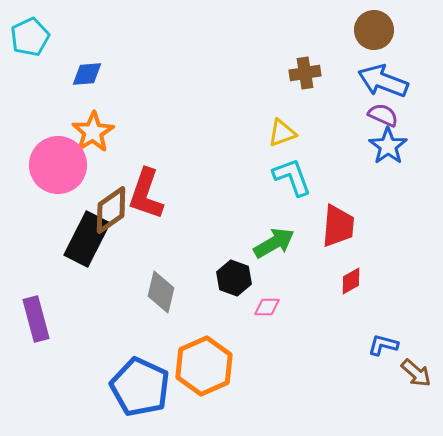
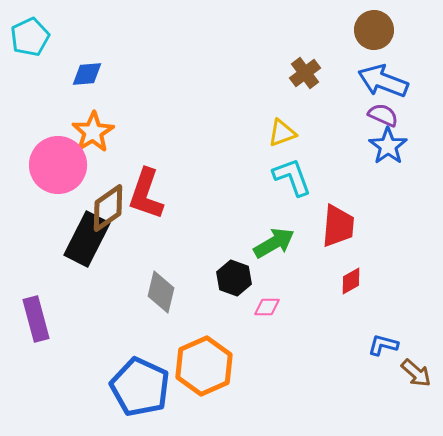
brown cross: rotated 28 degrees counterclockwise
brown diamond: moved 3 px left, 2 px up
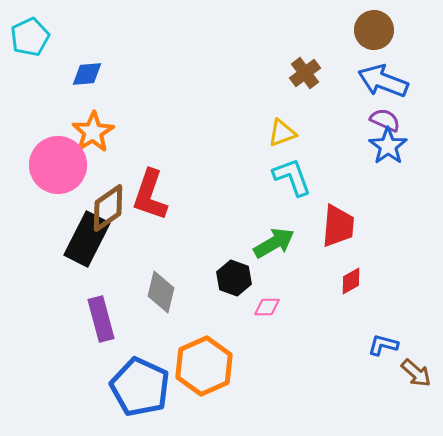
purple semicircle: moved 2 px right, 5 px down
red L-shape: moved 4 px right, 1 px down
purple rectangle: moved 65 px right
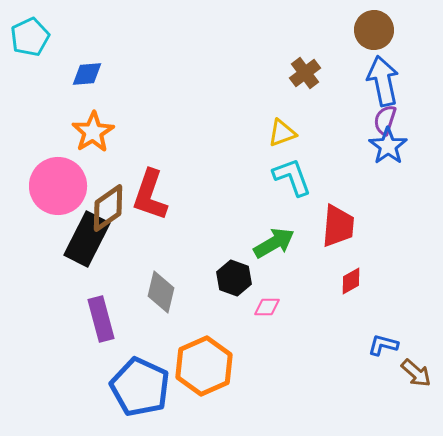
blue arrow: rotated 57 degrees clockwise
purple semicircle: rotated 96 degrees counterclockwise
pink circle: moved 21 px down
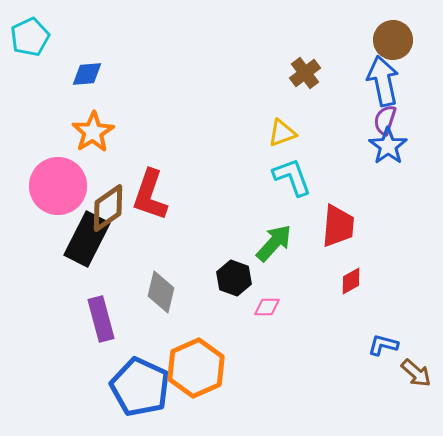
brown circle: moved 19 px right, 10 px down
green arrow: rotated 18 degrees counterclockwise
orange hexagon: moved 8 px left, 2 px down
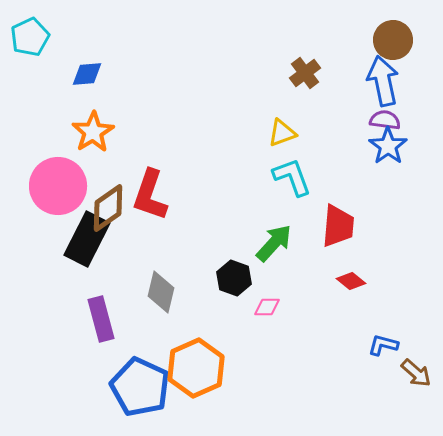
purple semicircle: rotated 80 degrees clockwise
red diamond: rotated 68 degrees clockwise
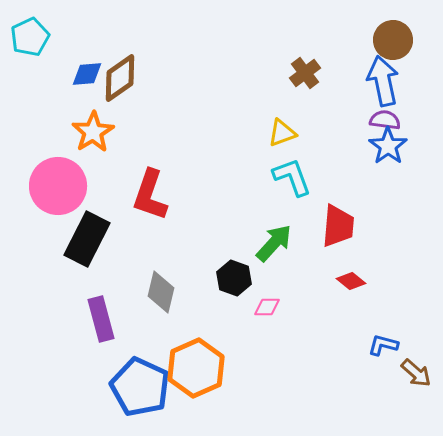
brown diamond: moved 12 px right, 130 px up
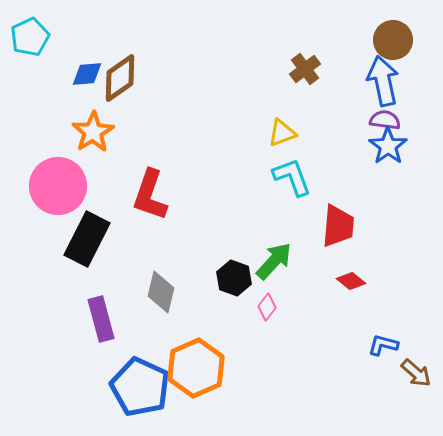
brown cross: moved 4 px up
green arrow: moved 18 px down
pink diamond: rotated 52 degrees counterclockwise
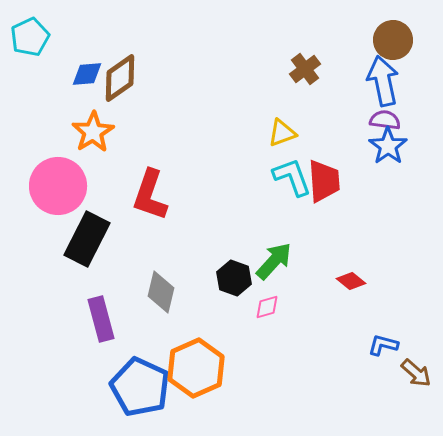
red trapezoid: moved 14 px left, 45 px up; rotated 9 degrees counterclockwise
pink diamond: rotated 36 degrees clockwise
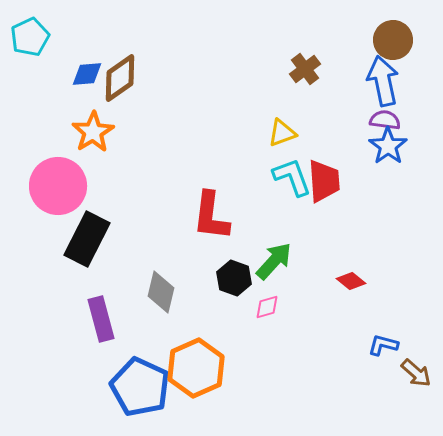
red L-shape: moved 61 px right, 21 px down; rotated 12 degrees counterclockwise
